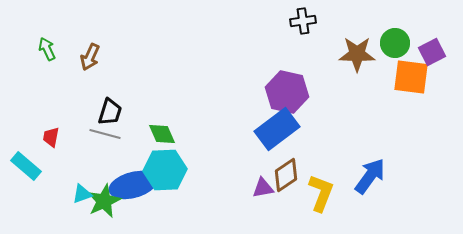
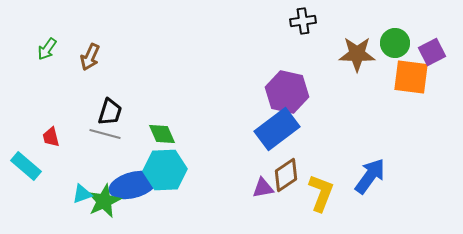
green arrow: rotated 120 degrees counterclockwise
red trapezoid: rotated 25 degrees counterclockwise
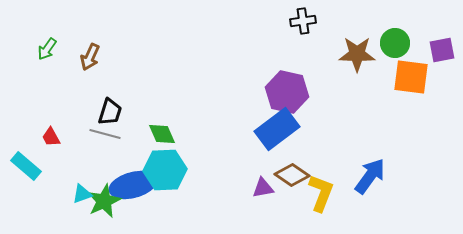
purple square: moved 10 px right, 2 px up; rotated 16 degrees clockwise
red trapezoid: rotated 15 degrees counterclockwise
brown diamond: moved 6 px right; rotated 68 degrees clockwise
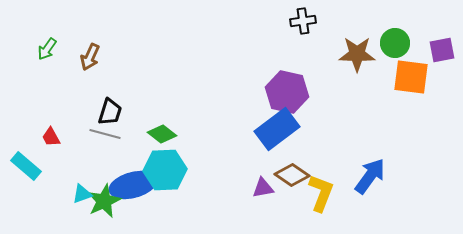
green diamond: rotated 28 degrees counterclockwise
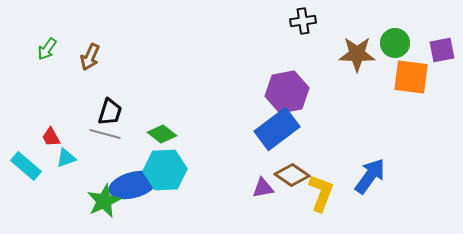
purple hexagon: rotated 24 degrees counterclockwise
cyan triangle: moved 16 px left, 36 px up
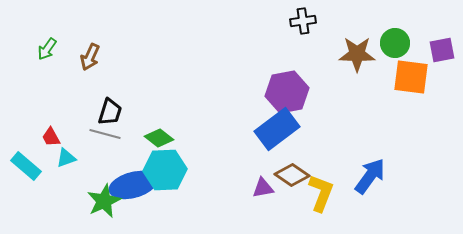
green diamond: moved 3 px left, 4 px down
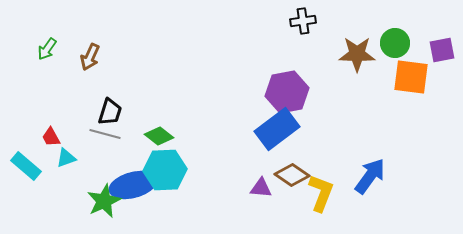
green diamond: moved 2 px up
purple triangle: moved 2 px left; rotated 15 degrees clockwise
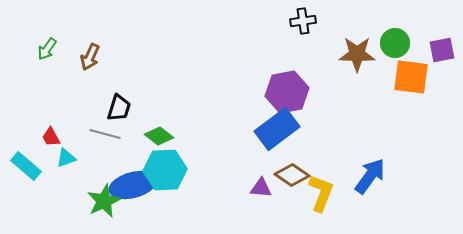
black trapezoid: moved 9 px right, 4 px up
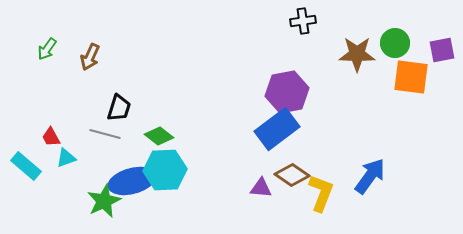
blue ellipse: moved 1 px left, 4 px up
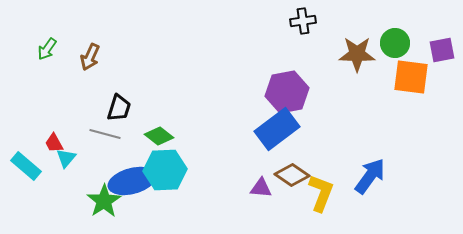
red trapezoid: moved 3 px right, 6 px down
cyan triangle: rotated 30 degrees counterclockwise
green star: rotated 8 degrees counterclockwise
